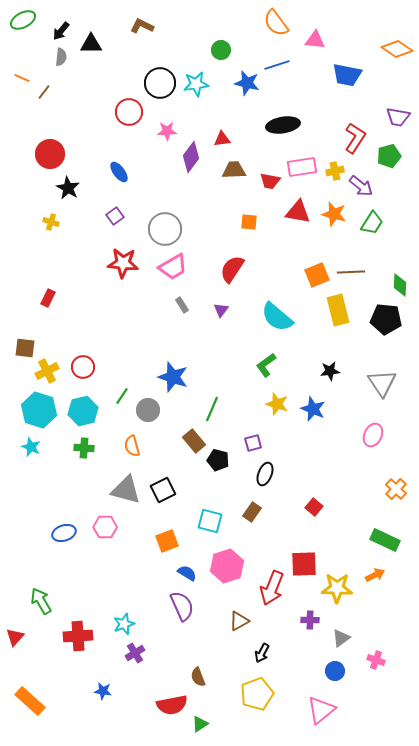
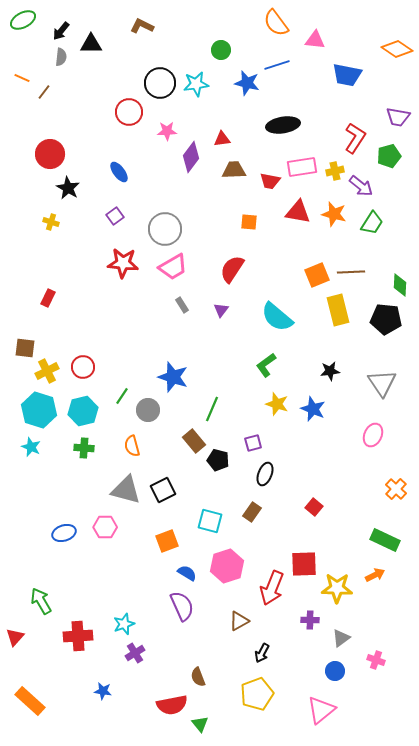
green triangle at (200, 724): rotated 36 degrees counterclockwise
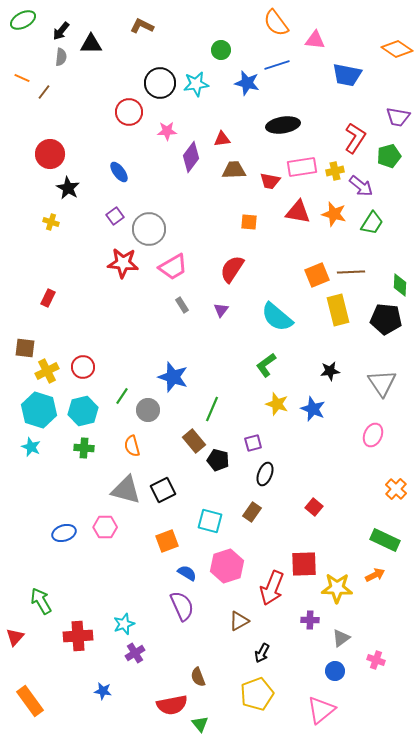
gray circle at (165, 229): moved 16 px left
orange rectangle at (30, 701): rotated 12 degrees clockwise
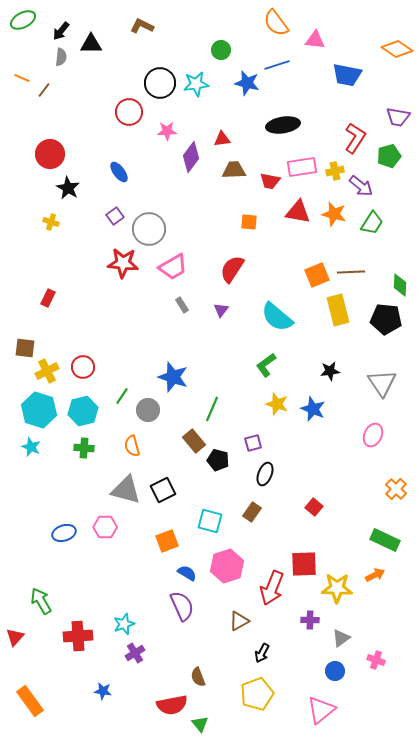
brown line at (44, 92): moved 2 px up
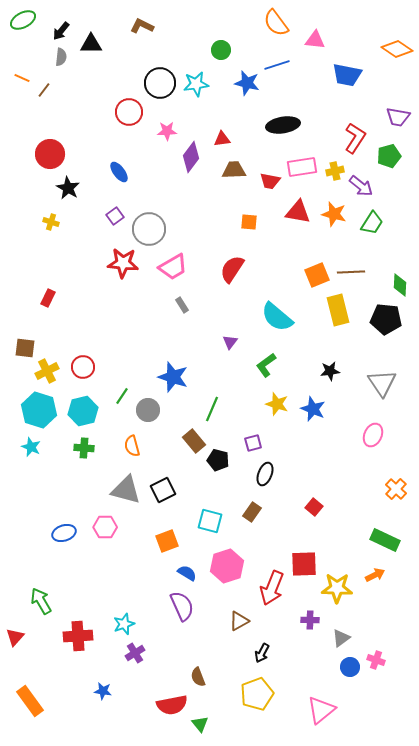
purple triangle at (221, 310): moved 9 px right, 32 px down
blue circle at (335, 671): moved 15 px right, 4 px up
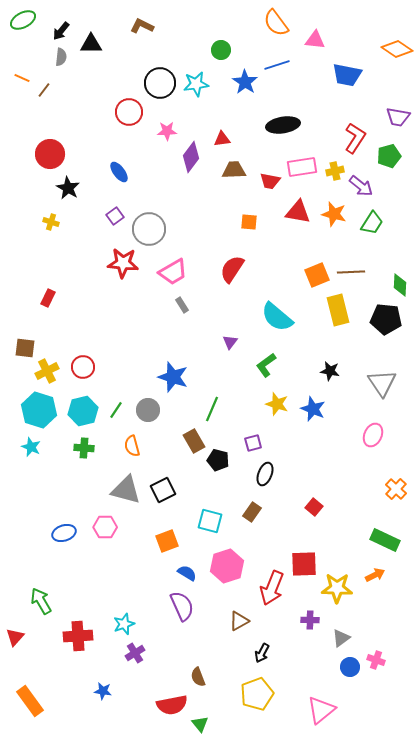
blue star at (247, 83): moved 2 px left, 1 px up; rotated 20 degrees clockwise
pink trapezoid at (173, 267): moved 5 px down
black star at (330, 371): rotated 18 degrees clockwise
green line at (122, 396): moved 6 px left, 14 px down
brown rectangle at (194, 441): rotated 10 degrees clockwise
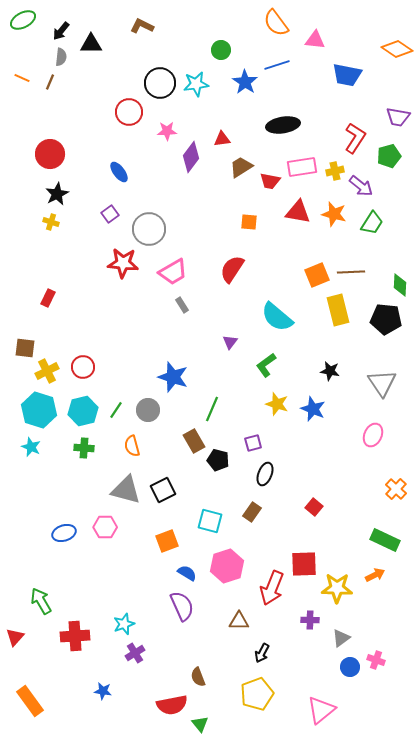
brown line at (44, 90): moved 6 px right, 8 px up; rotated 14 degrees counterclockwise
brown trapezoid at (234, 170): moved 7 px right, 3 px up; rotated 30 degrees counterclockwise
black star at (68, 188): moved 11 px left, 6 px down; rotated 15 degrees clockwise
purple square at (115, 216): moved 5 px left, 2 px up
brown triangle at (239, 621): rotated 30 degrees clockwise
red cross at (78, 636): moved 3 px left
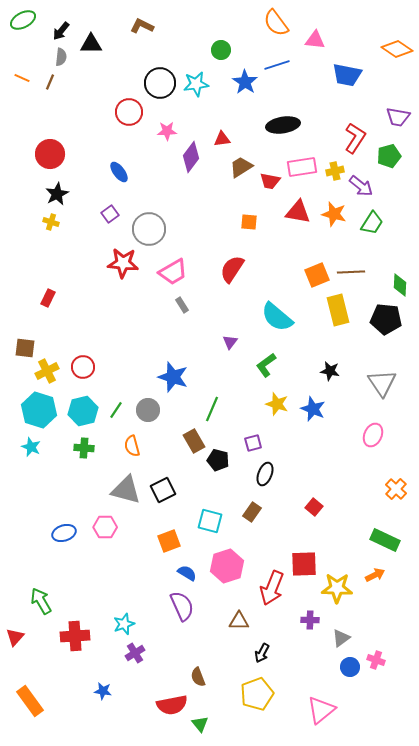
orange square at (167, 541): moved 2 px right
